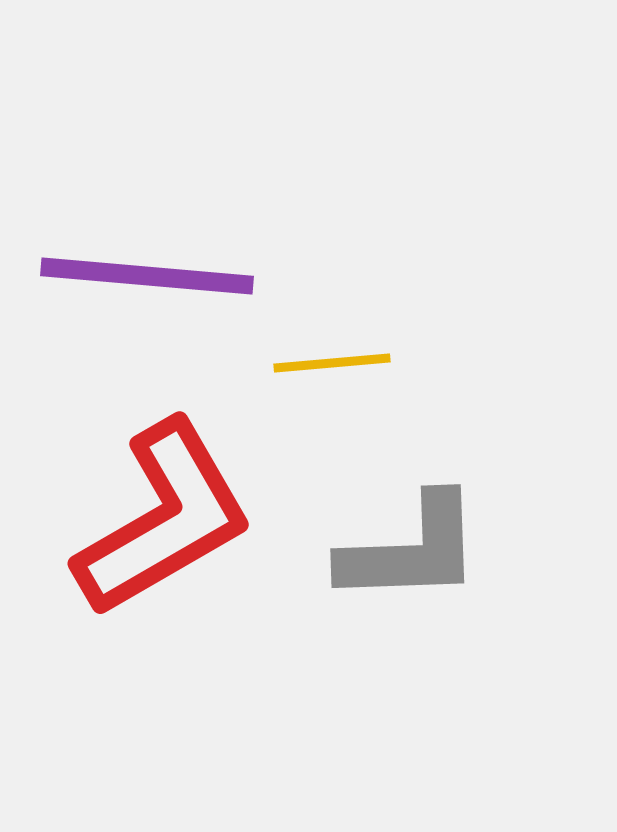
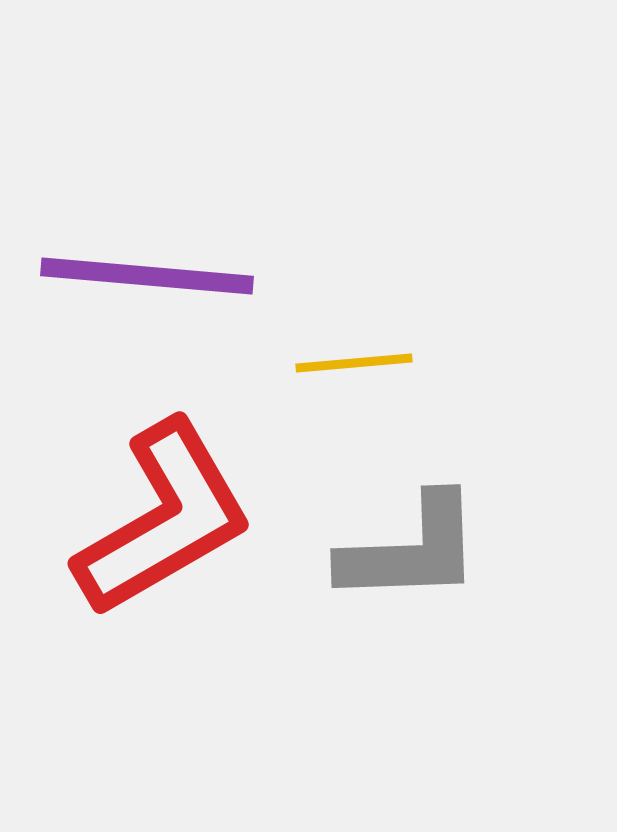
yellow line: moved 22 px right
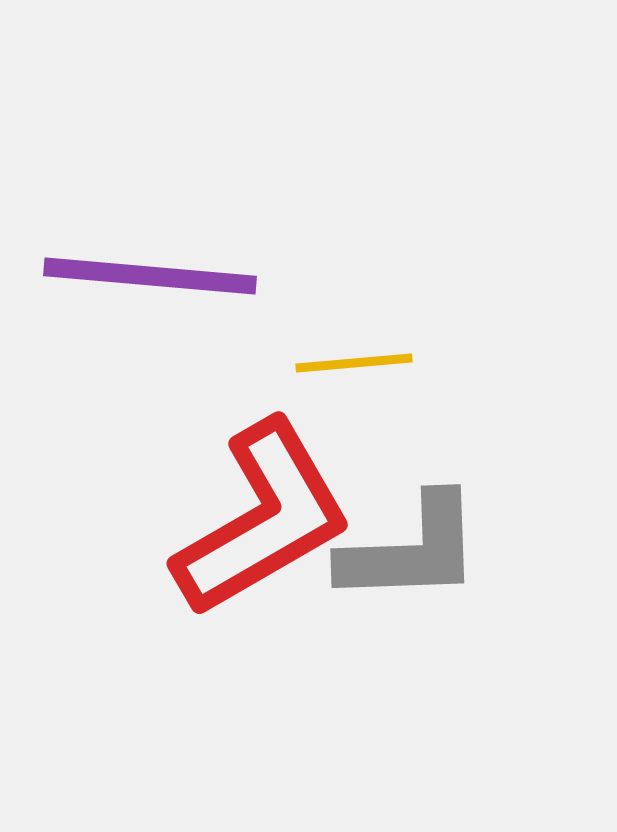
purple line: moved 3 px right
red L-shape: moved 99 px right
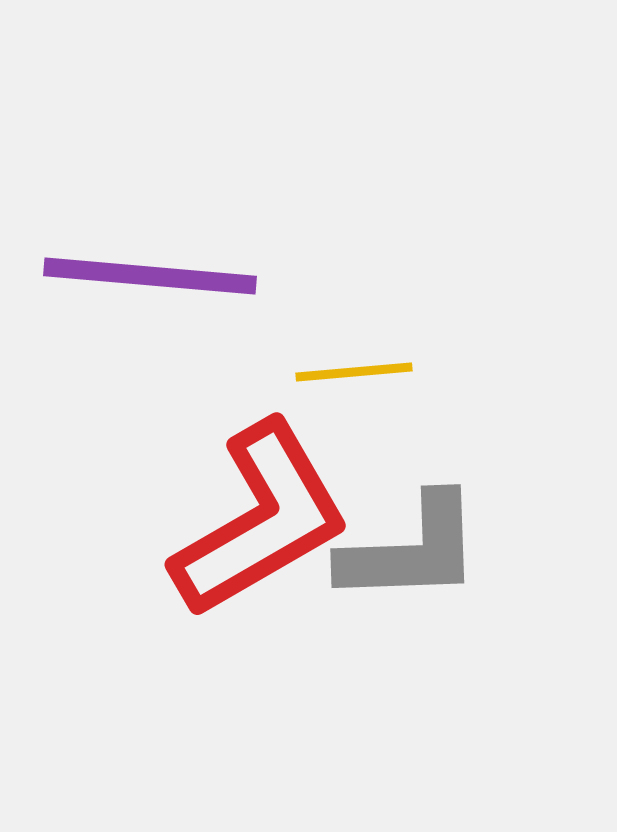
yellow line: moved 9 px down
red L-shape: moved 2 px left, 1 px down
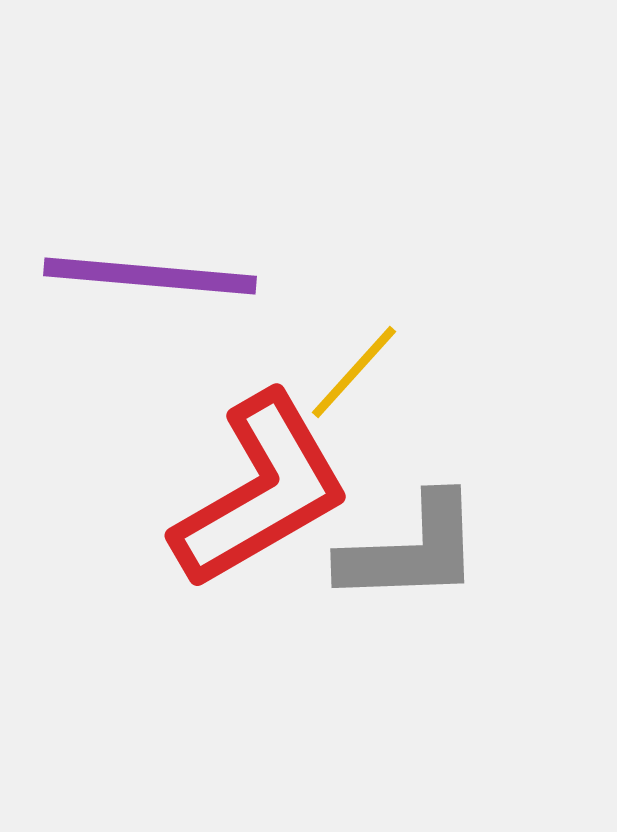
yellow line: rotated 43 degrees counterclockwise
red L-shape: moved 29 px up
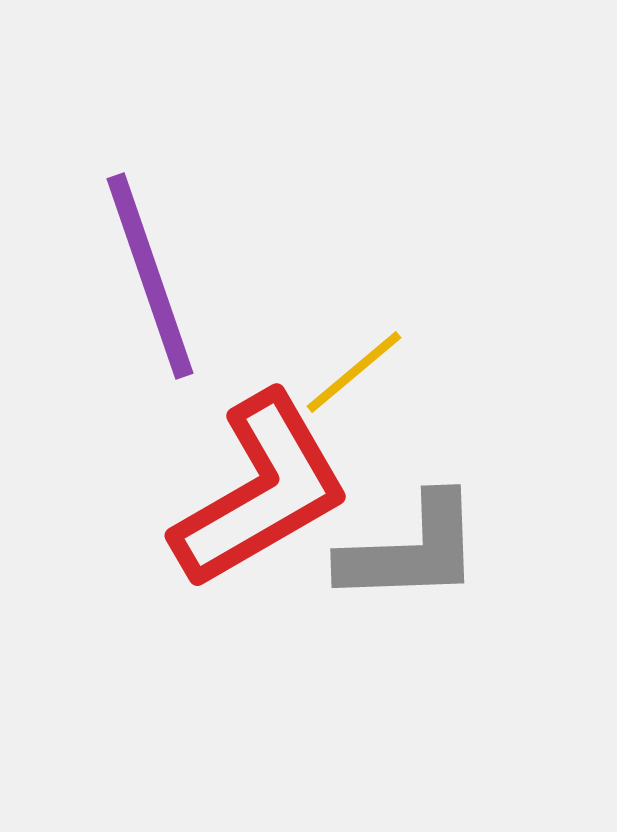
purple line: rotated 66 degrees clockwise
yellow line: rotated 8 degrees clockwise
